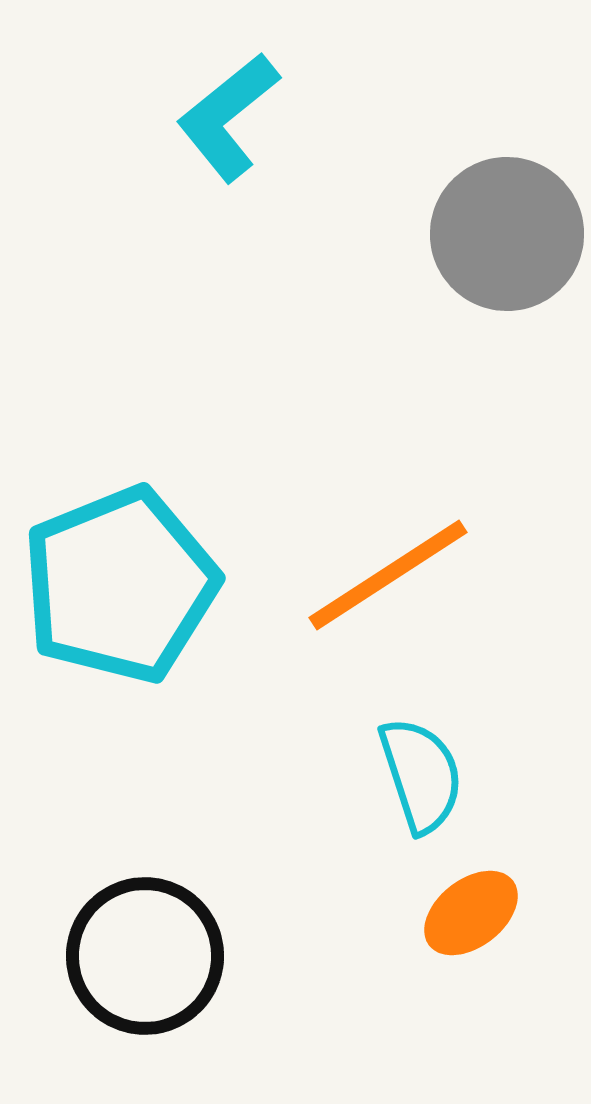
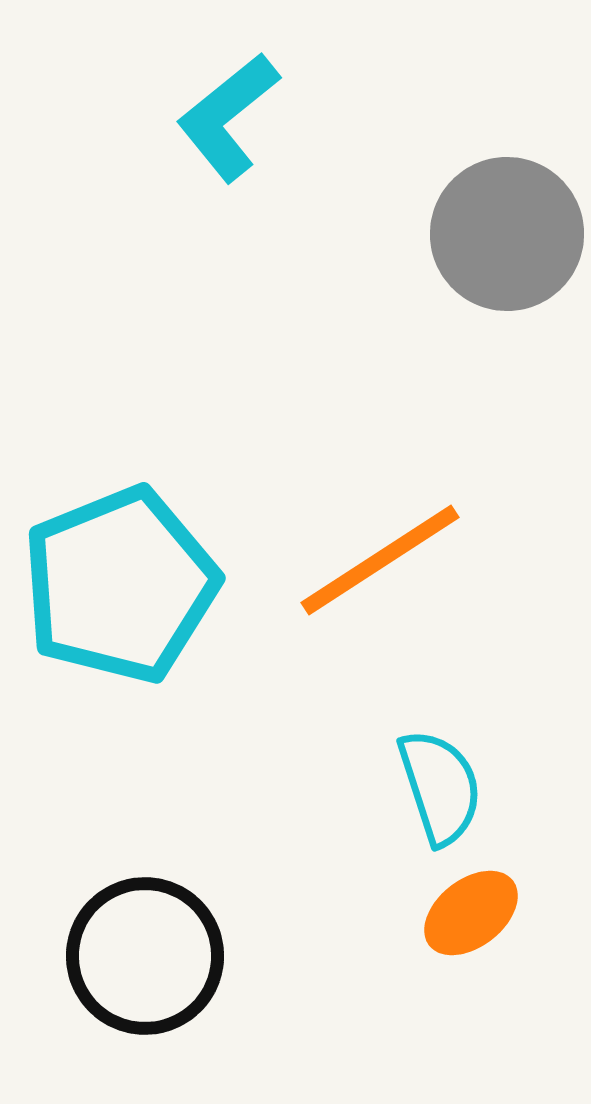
orange line: moved 8 px left, 15 px up
cyan semicircle: moved 19 px right, 12 px down
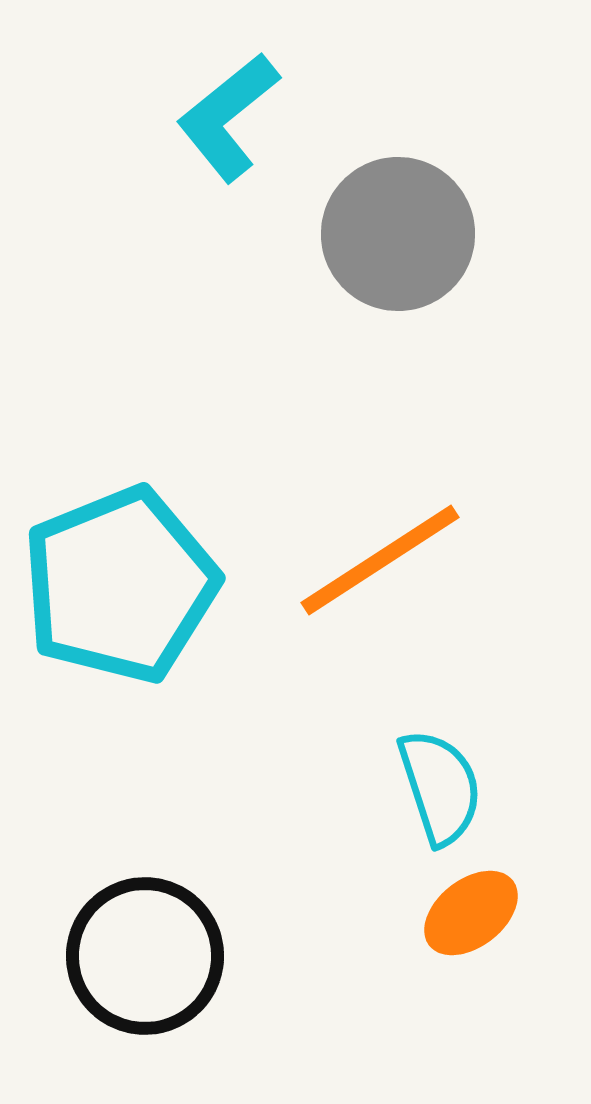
gray circle: moved 109 px left
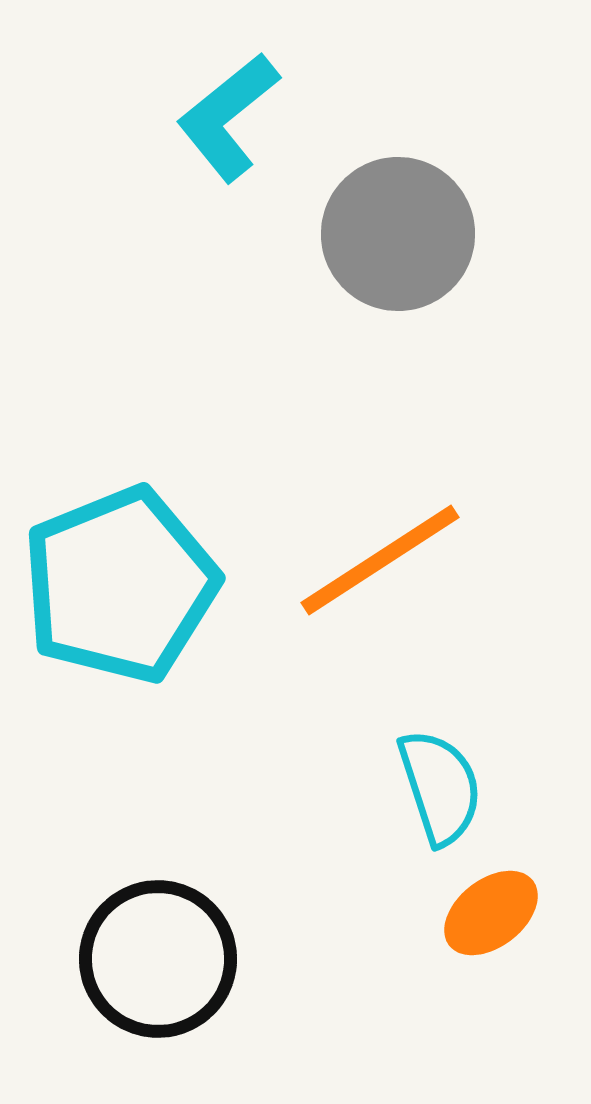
orange ellipse: moved 20 px right
black circle: moved 13 px right, 3 px down
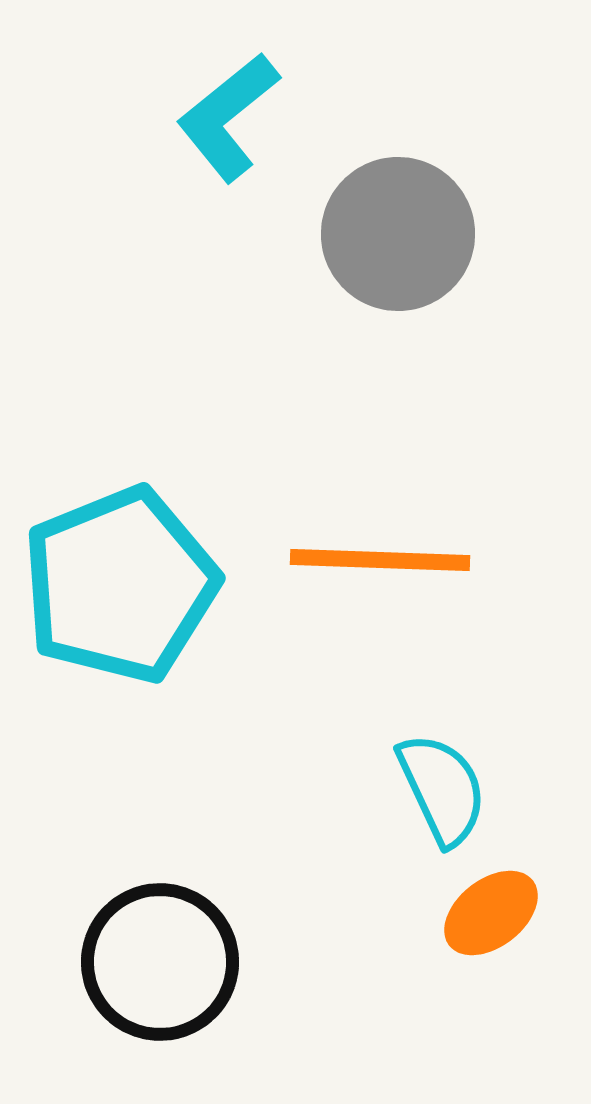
orange line: rotated 35 degrees clockwise
cyan semicircle: moved 2 px right, 2 px down; rotated 7 degrees counterclockwise
black circle: moved 2 px right, 3 px down
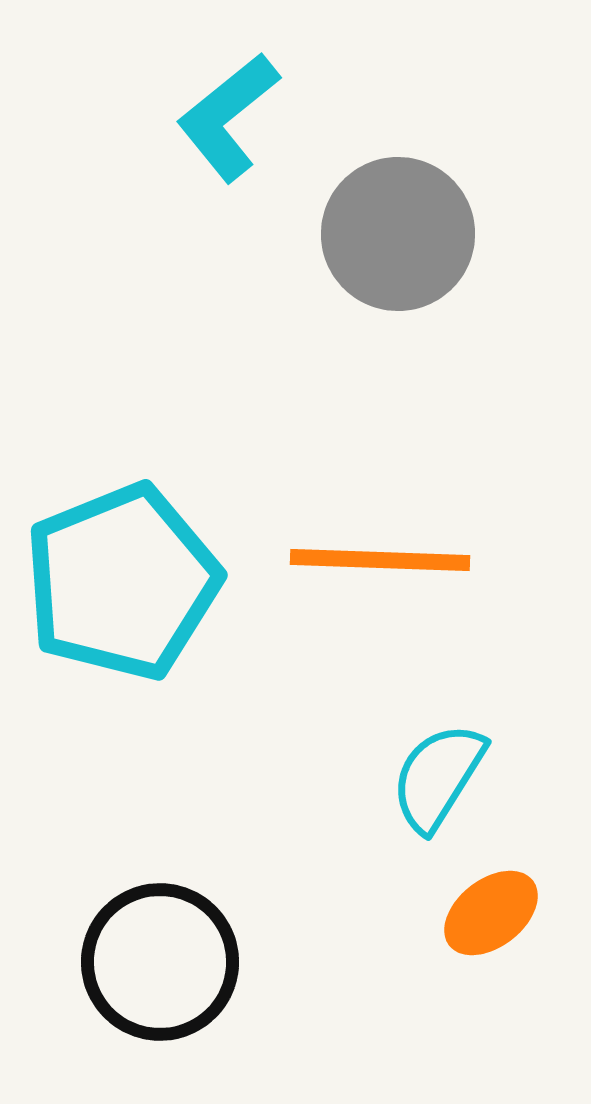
cyan pentagon: moved 2 px right, 3 px up
cyan semicircle: moved 4 px left, 12 px up; rotated 123 degrees counterclockwise
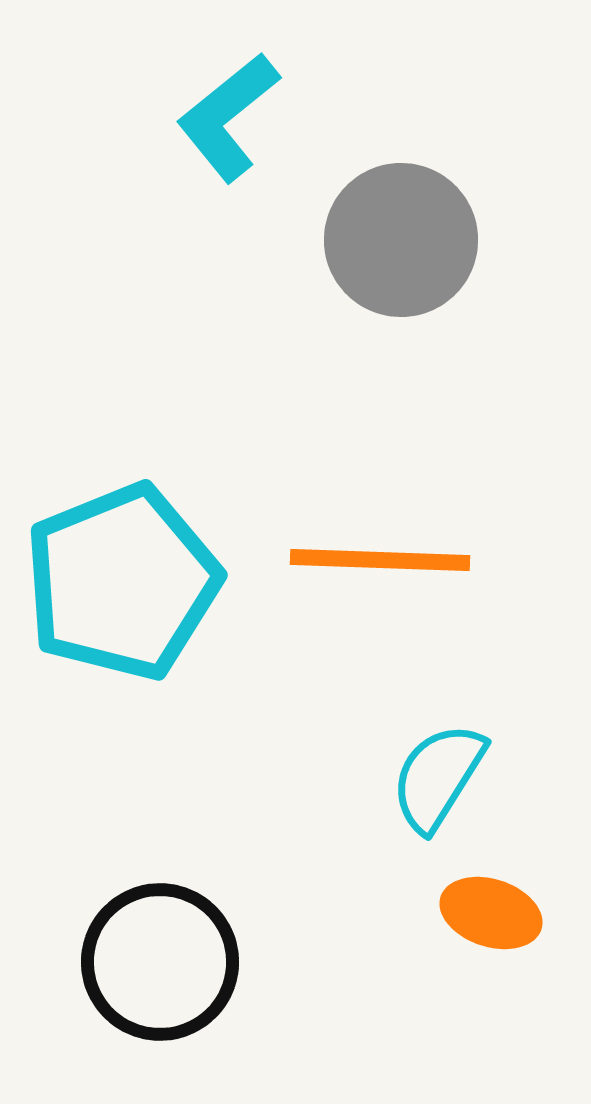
gray circle: moved 3 px right, 6 px down
orange ellipse: rotated 56 degrees clockwise
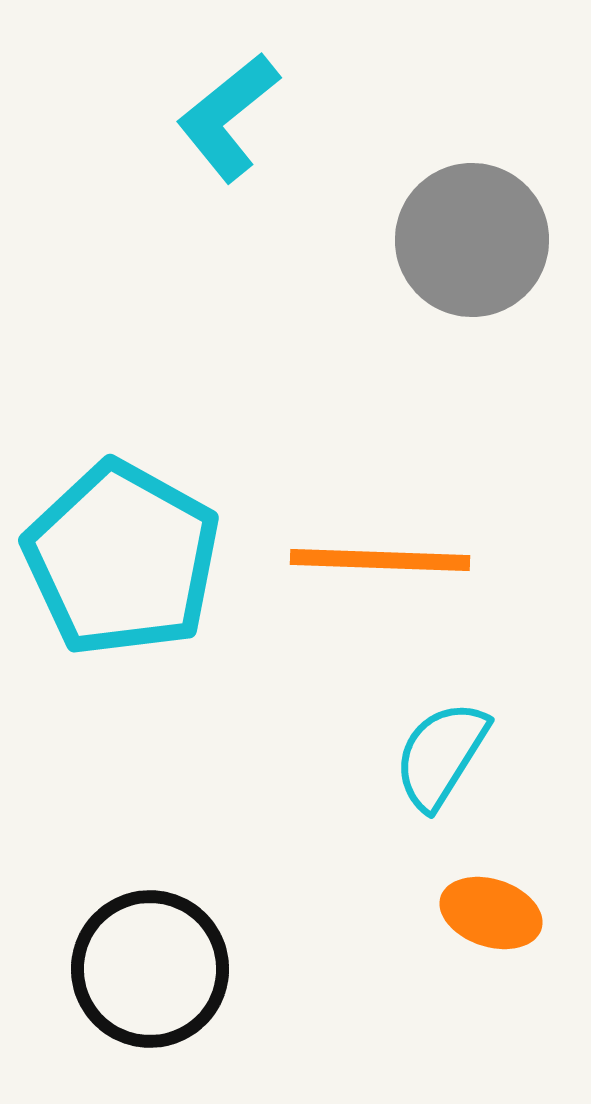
gray circle: moved 71 px right
cyan pentagon: moved 23 px up; rotated 21 degrees counterclockwise
cyan semicircle: moved 3 px right, 22 px up
black circle: moved 10 px left, 7 px down
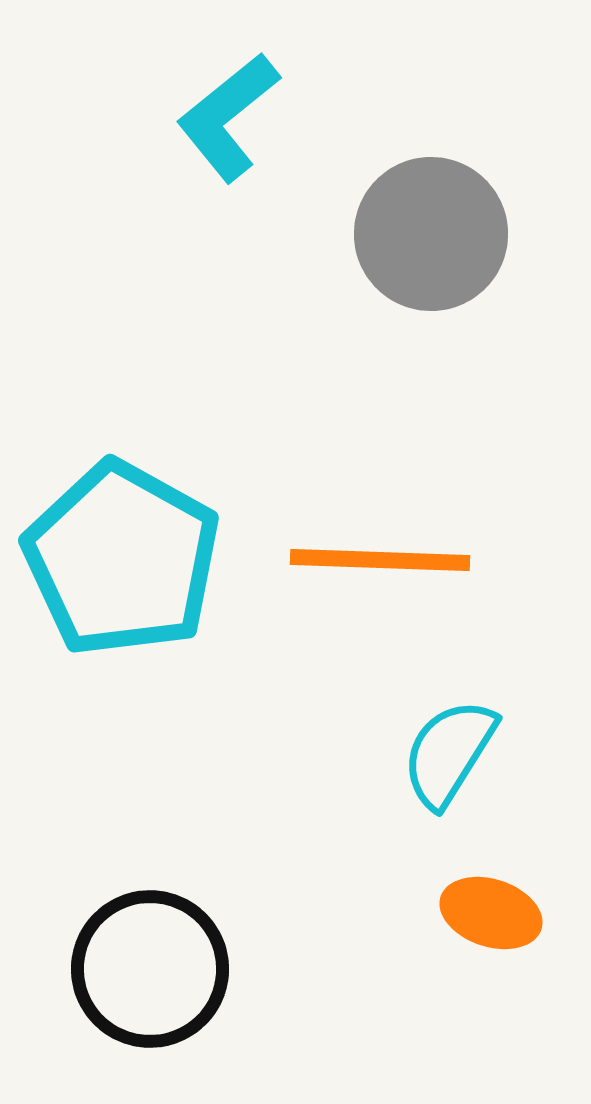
gray circle: moved 41 px left, 6 px up
cyan semicircle: moved 8 px right, 2 px up
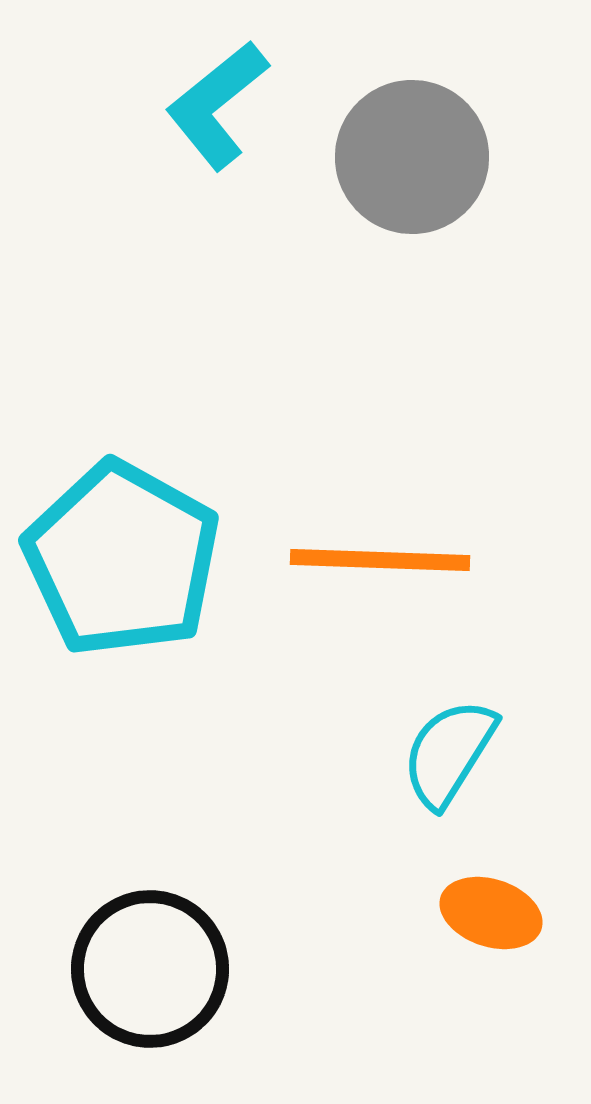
cyan L-shape: moved 11 px left, 12 px up
gray circle: moved 19 px left, 77 px up
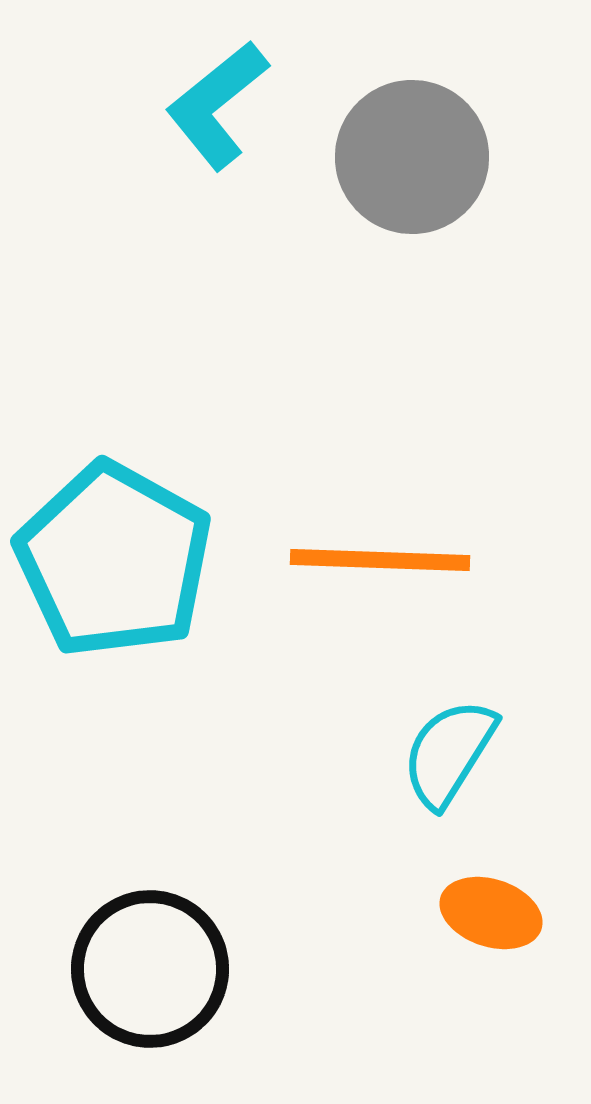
cyan pentagon: moved 8 px left, 1 px down
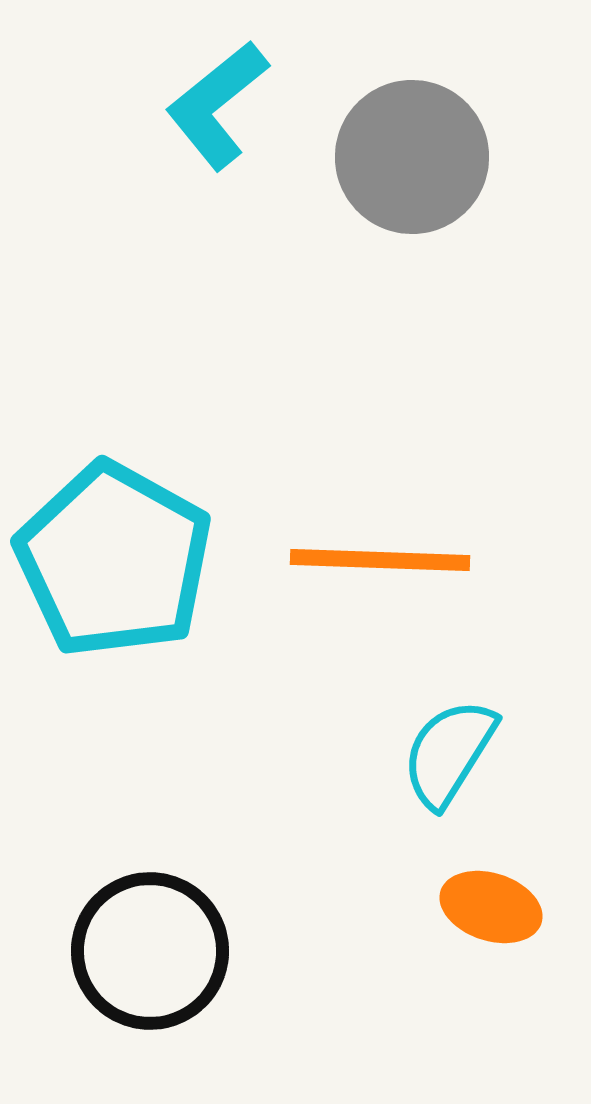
orange ellipse: moved 6 px up
black circle: moved 18 px up
